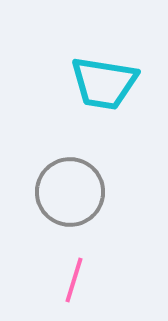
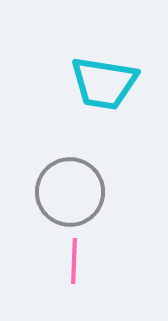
pink line: moved 19 px up; rotated 15 degrees counterclockwise
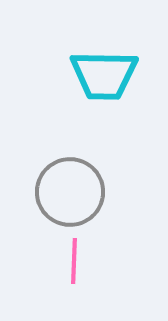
cyan trapezoid: moved 8 px up; rotated 8 degrees counterclockwise
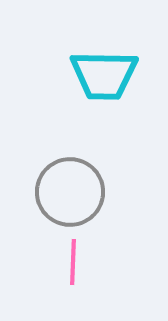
pink line: moved 1 px left, 1 px down
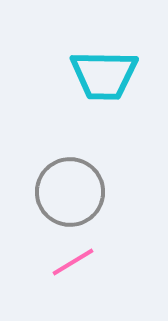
pink line: rotated 57 degrees clockwise
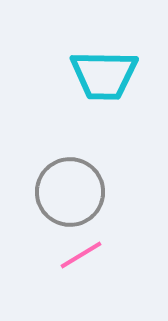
pink line: moved 8 px right, 7 px up
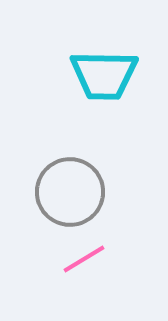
pink line: moved 3 px right, 4 px down
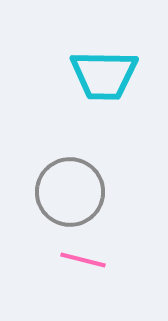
pink line: moved 1 px left, 1 px down; rotated 45 degrees clockwise
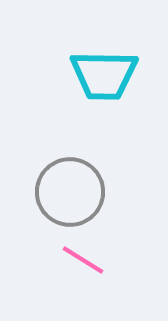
pink line: rotated 18 degrees clockwise
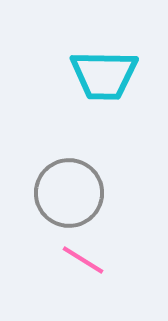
gray circle: moved 1 px left, 1 px down
